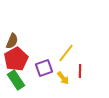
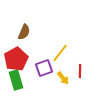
brown semicircle: moved 12 px right, 9 px up
yellow line: moved 6 px left
green rectangle: rotated 18 degrees clockwise
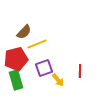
brown semicircle: rotated 21 degrees clockwise
yellow line: moved 23 px left, 9 px up; rotated 30 degrees clockwise
red pentagon: rotated 15 degrees clockwise
yellow arrow: moved 5 px left, 2 px down
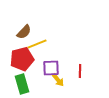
red pentagon: moved 6 px right
purple square: moved 7 px right; rotated 18 degrees clockwise
green rectangle: moved 6 px right, 4 px down
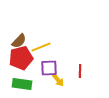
brown semicircle: moved 5 px left, 9 px down
yellow line: moved 4 px right, 3 px down
red pentagon: moved 1 px left, 1 px up
purple square: moved 2 px left
green rectangle: rotated 66 degrees counterclockwise
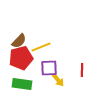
red line: moved 2 px right, 1 px up
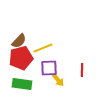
yellow line: moved 2 px right, 1 px down
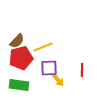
brown semicircle: moved 2 px left
yellow line: moved 1 px up
green rectangle: moved 3 px left, 1 px down
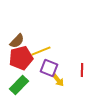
yellow line: moved 2 px left, 4 px down
purple square: rotated 24 degrees clockwise
green rectangle: rotated 54 degrees counterclockwise
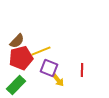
green rectangle: moved 3 px left
